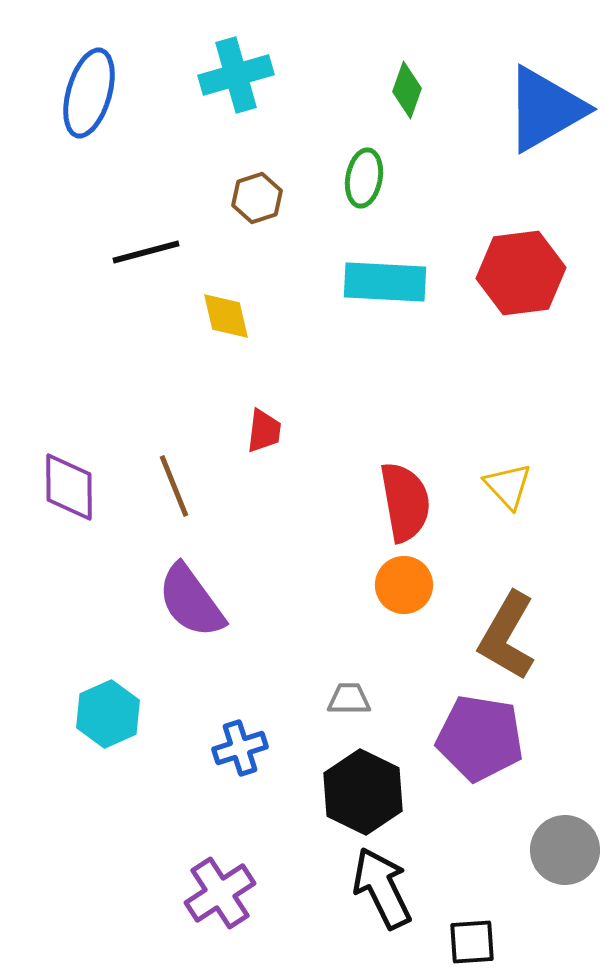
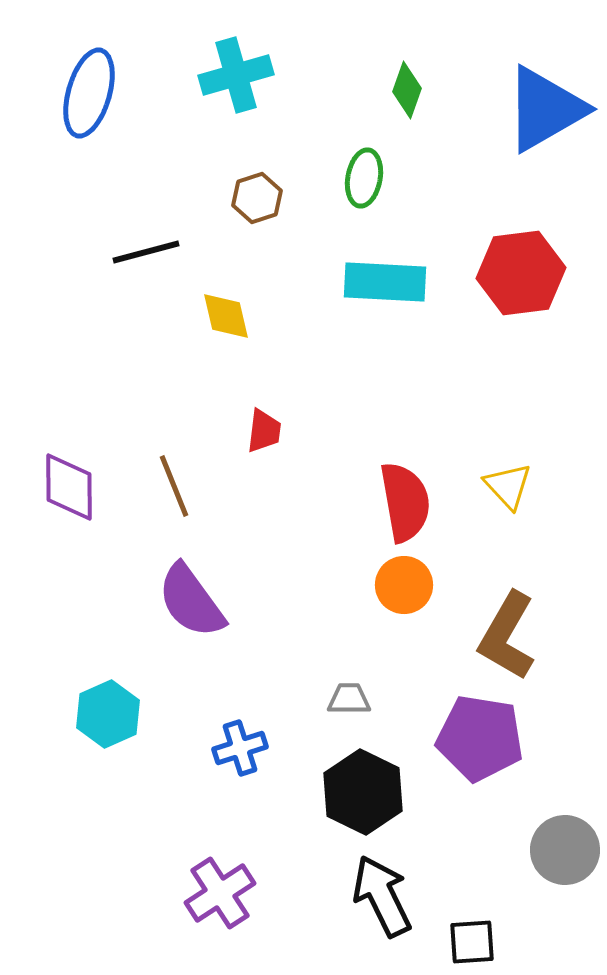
black arrow: moved 8 px down
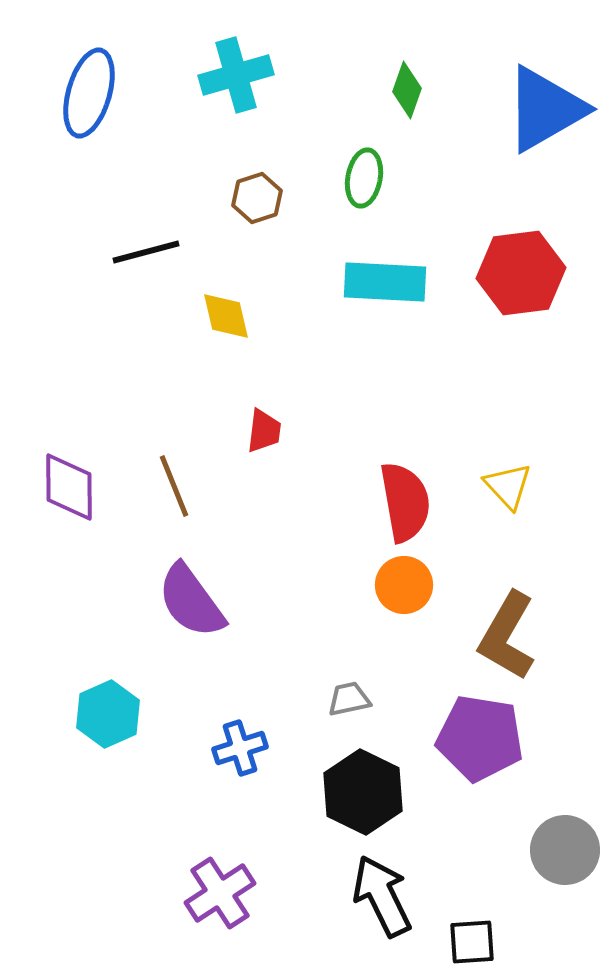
gray trapezoid: rotated 12 degrees counterclockwise
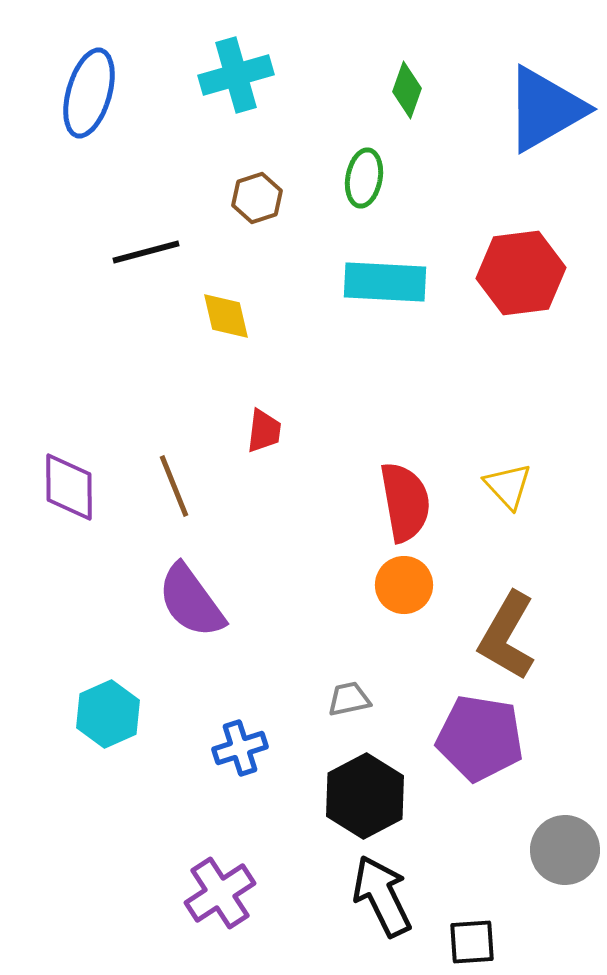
black hexagon: moved 2 px right, 4 px down; rotated 6 degrees clockwise
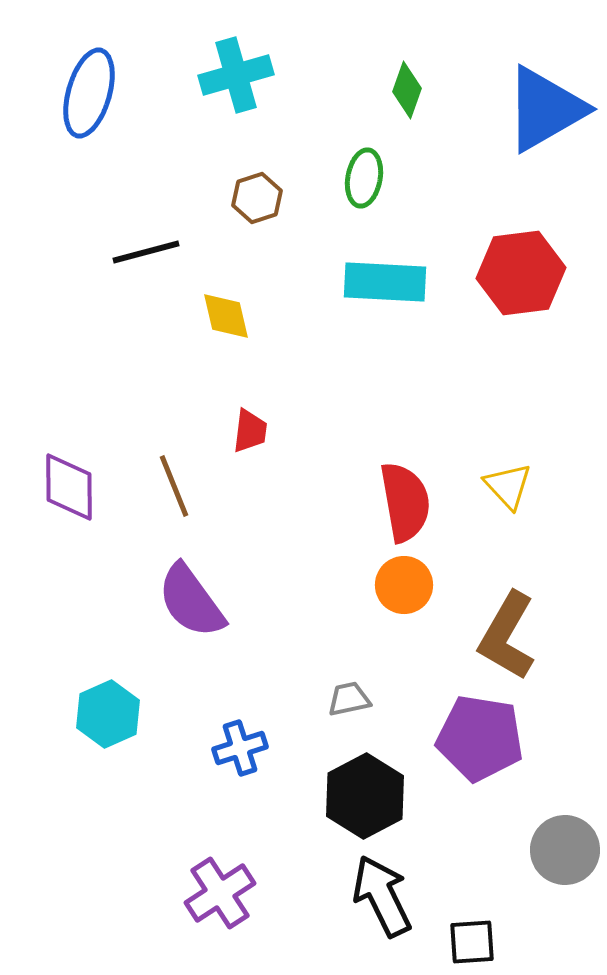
red trapezoid: moved 14 px left
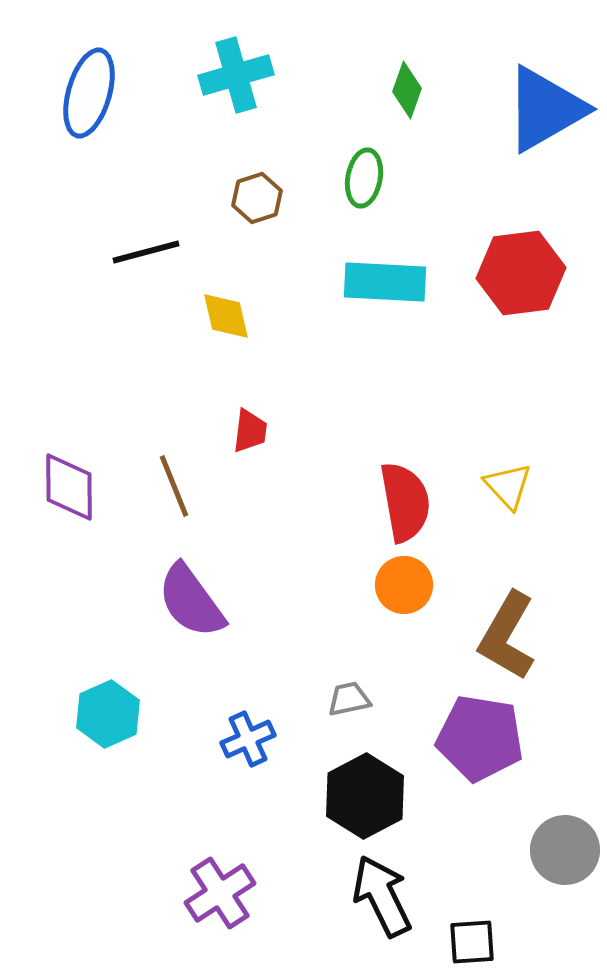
blue cross: moved 8 px right, 9 px up; rotated 6 degrees counterclockwise
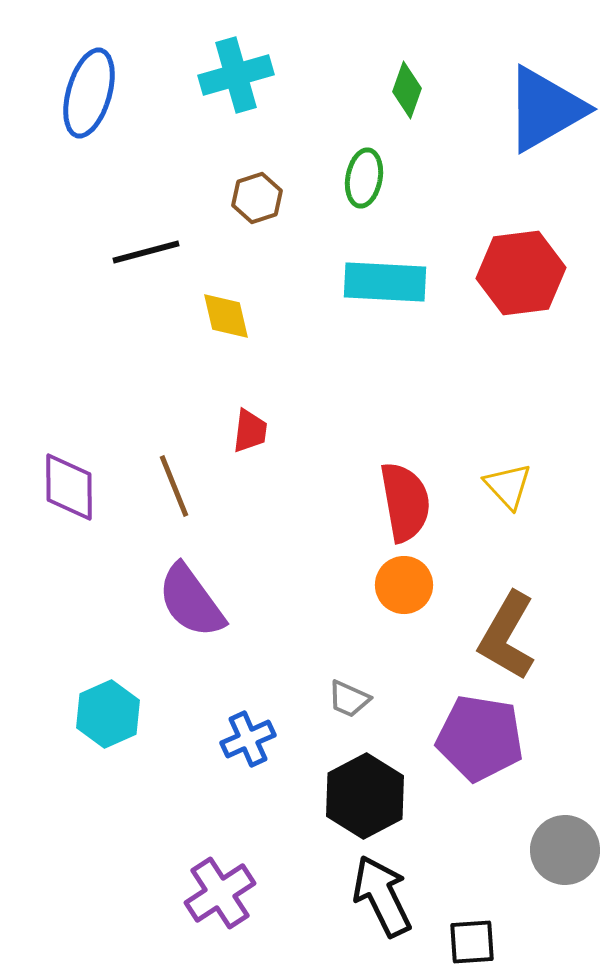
gray trapezoid: rotated 144 degrees counterclockwise
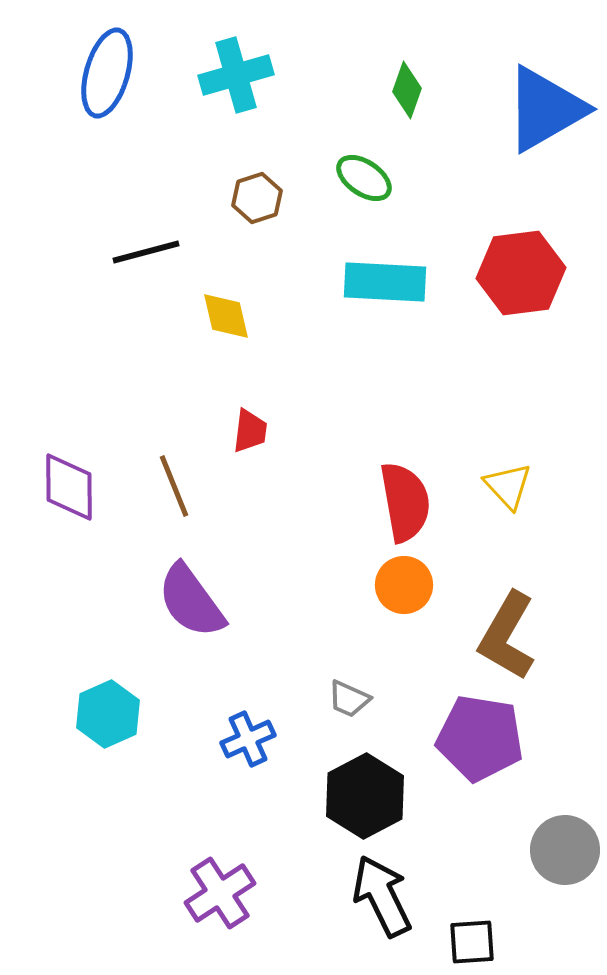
blue ellipse: moved 18 px right, 20 px up
green ellipse: rotated 66 degrees counterclockwise
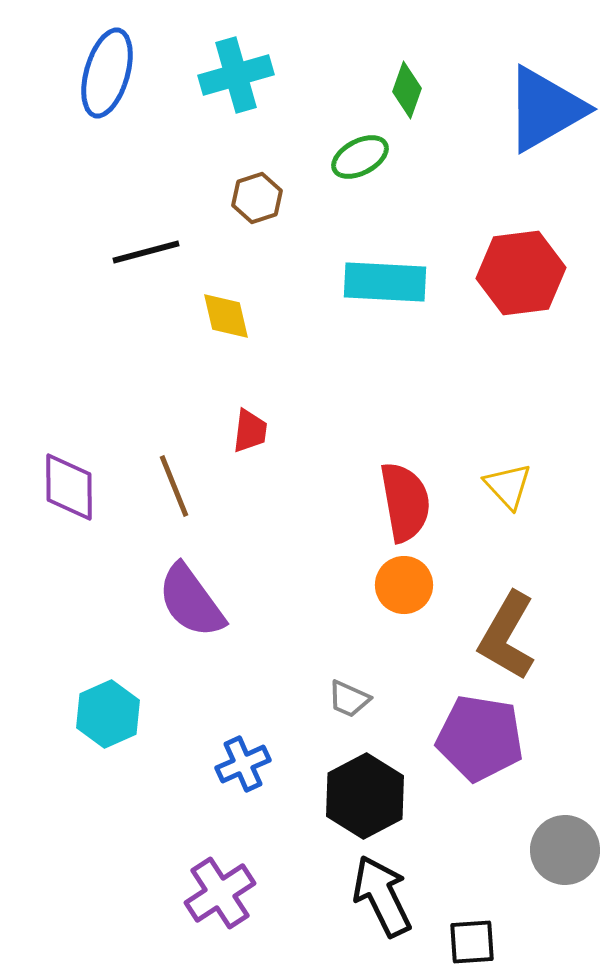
green ellipse: moved 4 px left, 21 px up; rotated 62 degrees counterclockwise
blue cross: moved 5 px left, 25 px down
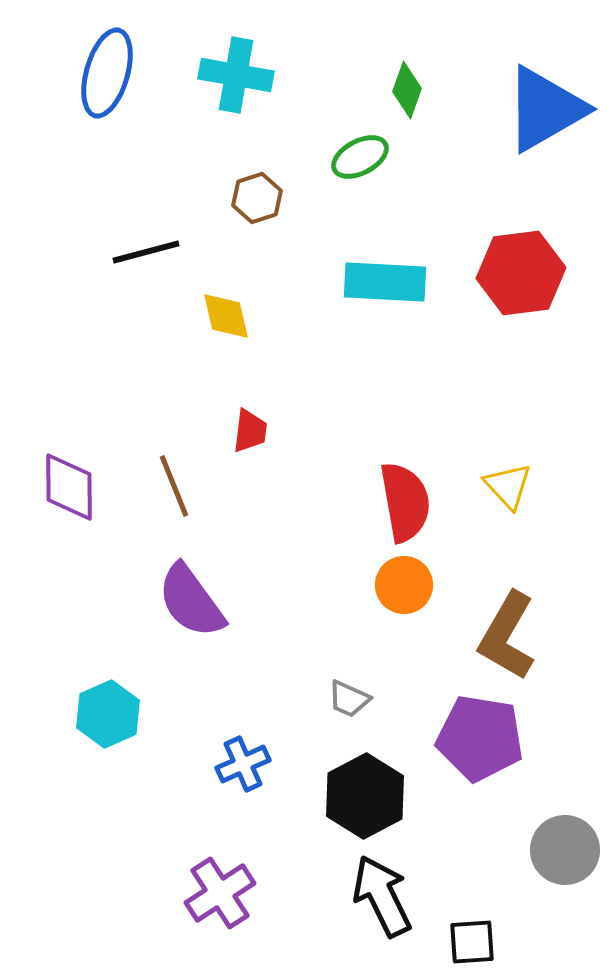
cyan cross: rotated 26 degrees clockwise
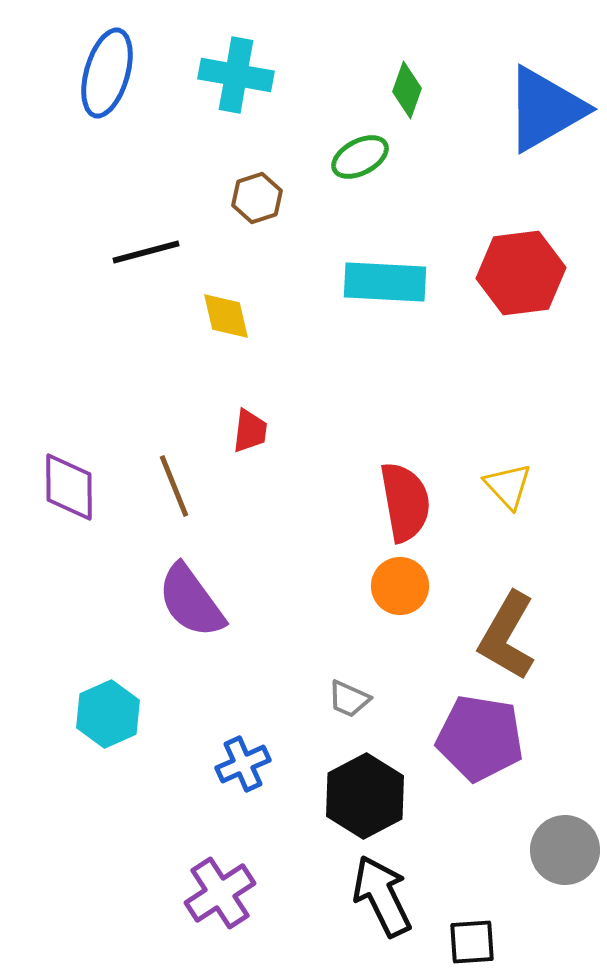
orange circle: moved 4 px left, 1 px down
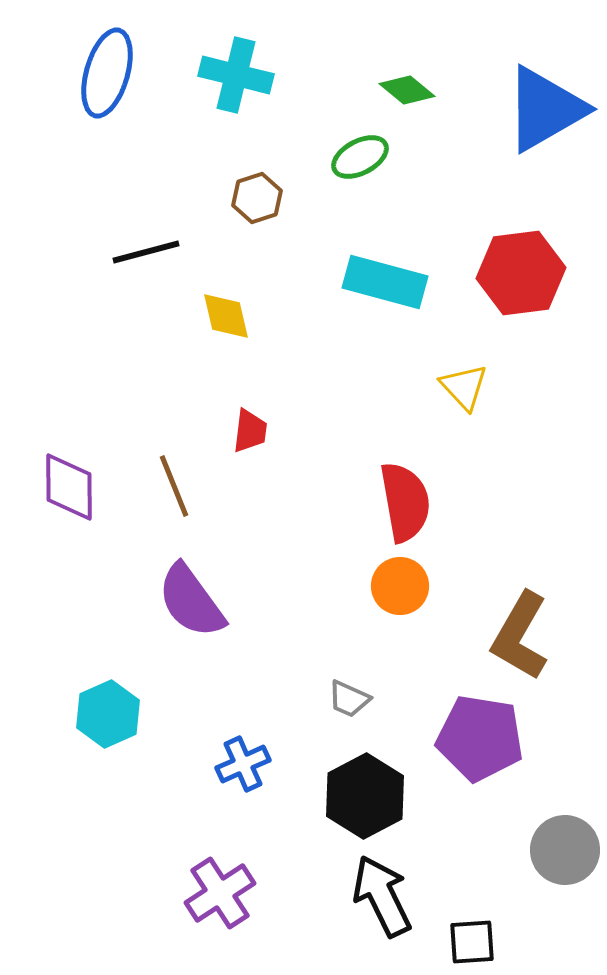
cyan cross: rotated 4 degrees clockwise
green diamond: rotated 70 degrees counterclockwise
cyan rectangle: rotated 12 degrees clockwise
yellow triangle: moved 44 px left, 99 px up
brown L-shape: moved 13 px right
